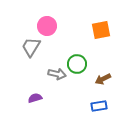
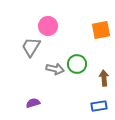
pink circle: moved 1 px right
gray arrow: moved 2 px left, 5 px up
brown arrow: moved 1 px right, 1 px up; rotated 112 degrees clockwise
purple semicircle: moved 2 px left, 5 px down
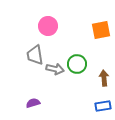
gray trapezoid: moved 4 px right, 8 px down; rotated 40 degrees counterclockwise
blue rectangle: moved 4 px right
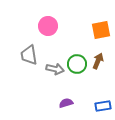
gray trapezoid: moved 6 px left
brown arrow: moved 6 px left, 17 px up; rotated 28 degrees clockwise
purple semicircle: moved 33 px right
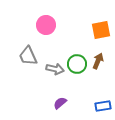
pink circle: moved 2 px left, 1 px up
gray trapezoid: moved 1 px left, 1 px down; rotated 15 degrees counterclockwise
purple semicircle: moved 6 px left; rotated 24 degrees counterclockwise
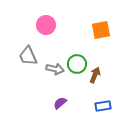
brown arrow: moved 3 px left, 14 px down
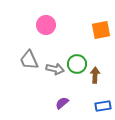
gray trapezoid: moved 1 px right, 4 px down
brown arrow: rotated 21 degrees counterclockwise
purple semicircle: moved 2 px right
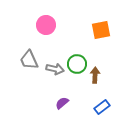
blue rectangle: moved 1 px left, 1 px down; rotated 28 degrees counterclockwise
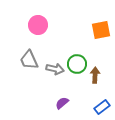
pink circle: moved 8 px left
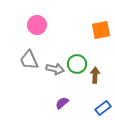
pink circle: moved 1 px left
blue rectangle: moved 1 px right, 1 px down
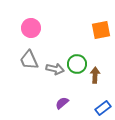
pink circle: moved 6 px left, 3 px down
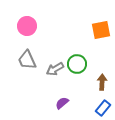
pink circle: moved 4 px left, 2 px up
gray trapezoid: moved 2 px left
gray arrow: rotated 138 degrees clockwise
brown arrow: moved 7 px right, 7 px down
blue rectangle: rotated 14 degrees counterclockwise
